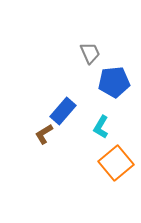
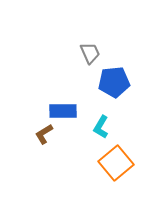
blue rectangle: rotated 48 degrees clockwise
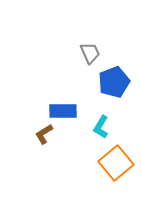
blue pentagon: rotated 16 degrees counterclockwise
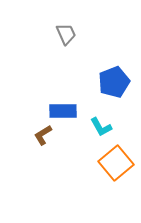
gray trapezoid: moved 24 px left, 19 px up
cyan L-shape: rotated 60 degrees counterclockwise
brown L-shape: moved 1 px left, 1 px down
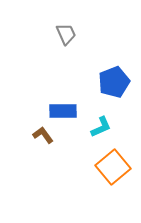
cyan L-shape: rotated 85 degrees counterclockwise
brown L-shape: rotated 85 degrees clockwise
orange square: moved 3 px left, 4 px down
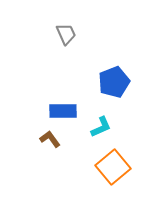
brown L-shape: moved 7 px right, 4 px down
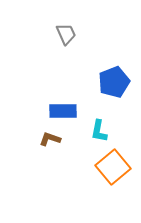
cyan L-shape: moved 2 px left, 4 px down; rotated 125 degrees clockwise
brown L-shape: rotated 35 degrees counterclockwise
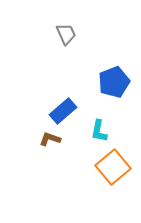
blue rectangle: rotated 40 degrees counterclockwise
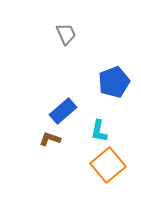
orange square: moved 5 px left, 2 px up
